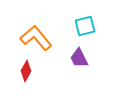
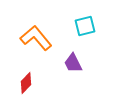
purple trapezoid: moved 6 px left, 5 px down
red diamond: moved 12 px down; rotated 15 degrees clockwise
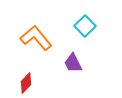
cyan square: rotated 30 degrees counterclockwise
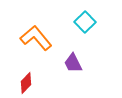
cyan square: moved 4 px up
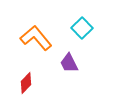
cyan square: moved 3 px left, 6 px down
purple trapezoid: moved 4 px left
